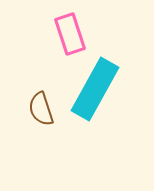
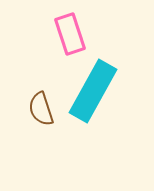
cyan rectangle: moved 2 px left, 2 px down
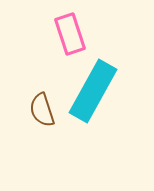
brown semicircle: moved 1 px right, 1 px down
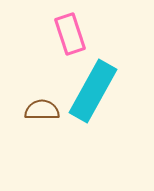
brown semicircle: rotated 108 degrees clockwise
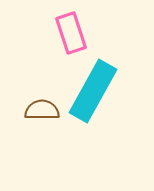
pink rectangle: moved 1 px right, 1 px up
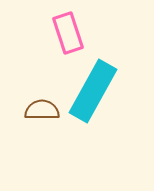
pink rectangle: moved 3 px left
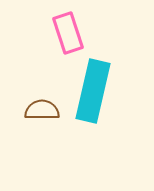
cyan rectangle: rotated 16 degrees counterclockwise
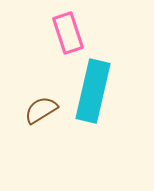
brown semicircle: moved 1 px left; rotated 32 degrees counterclockwise
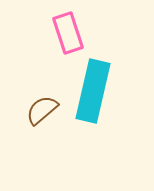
brown semicircle: moved 1 px right; rotated 8 degrees counterclockwise
